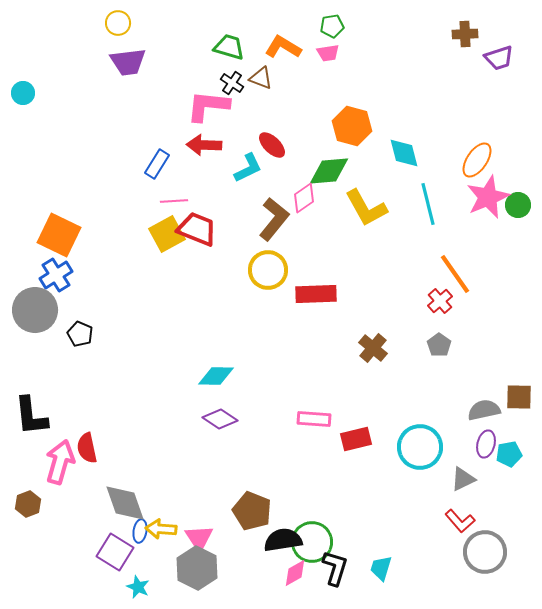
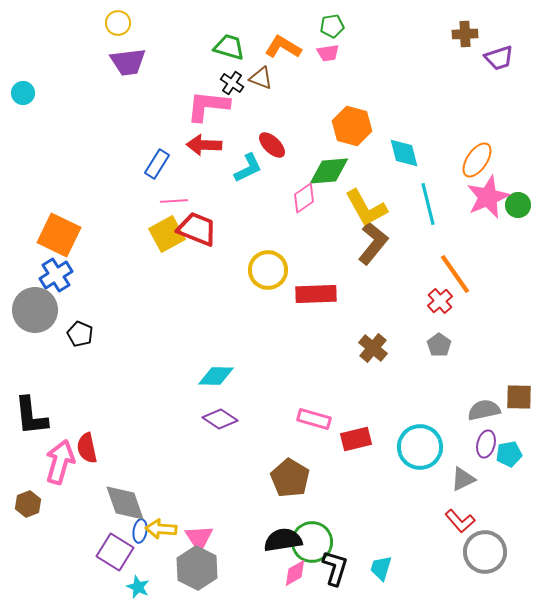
brown L-shape at (274, 219): moved 99 px right, 24 px down
pink rectangle at (314, 419): rotated 12 degrees clockwise
brown pentagon at (252, 511): moved 38 px right, 33 px up; rotated 9 degrees clockwise
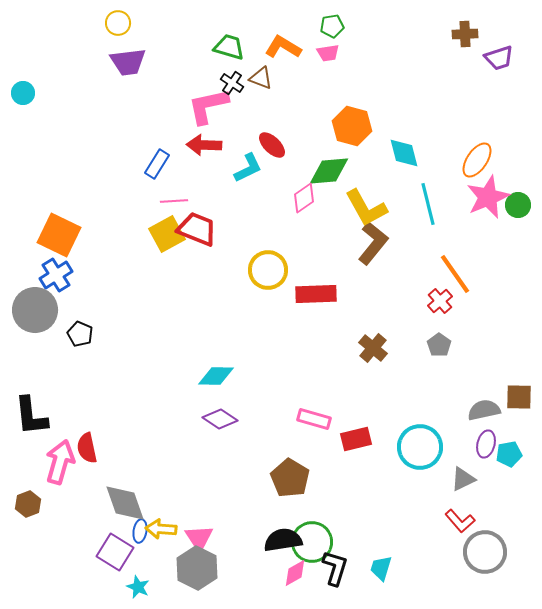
pink L-shape at (208, 106): rotated 18 degrees counterclockwise
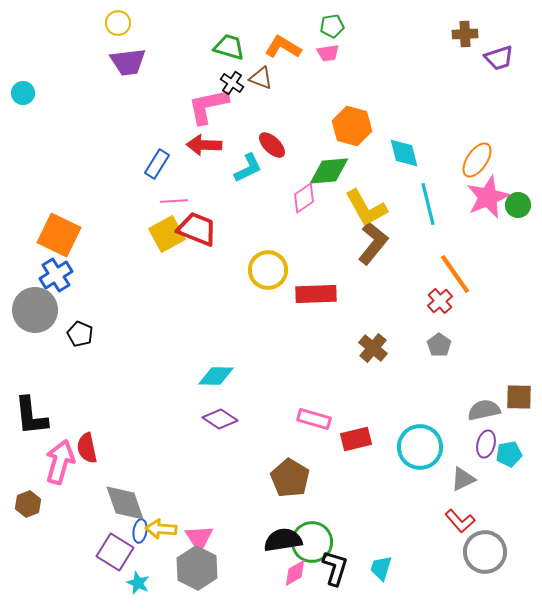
cyan star at (138, 587): moved 4 px up
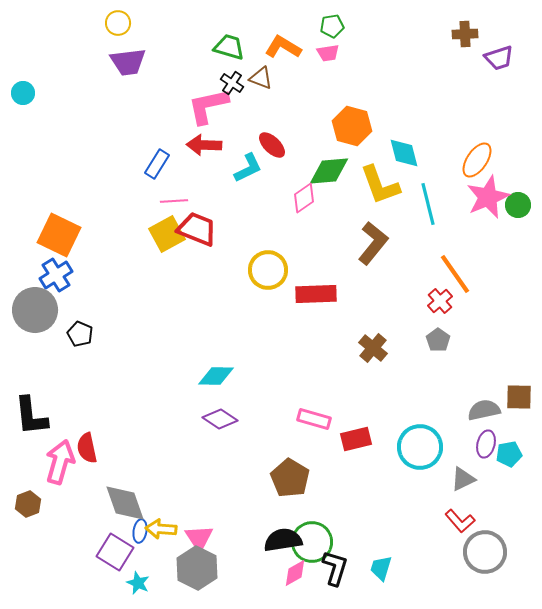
yellow L-shape at (366, 208): moved 14 px right, 23 px up; rotated 9 degrees clockwise
gray pentagon at (439, 345): moved 1 px left, 5 px up
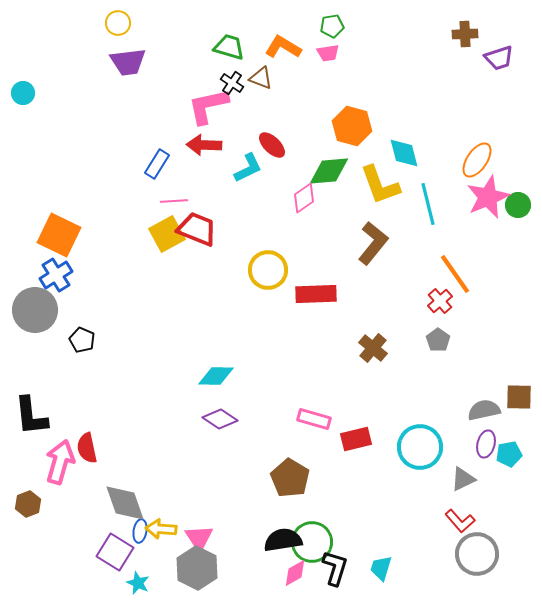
black pentagon at (80, 334): moved 2 px right, 6 px down
gray circle at (485, 552): moved 8 px left, 2 px down
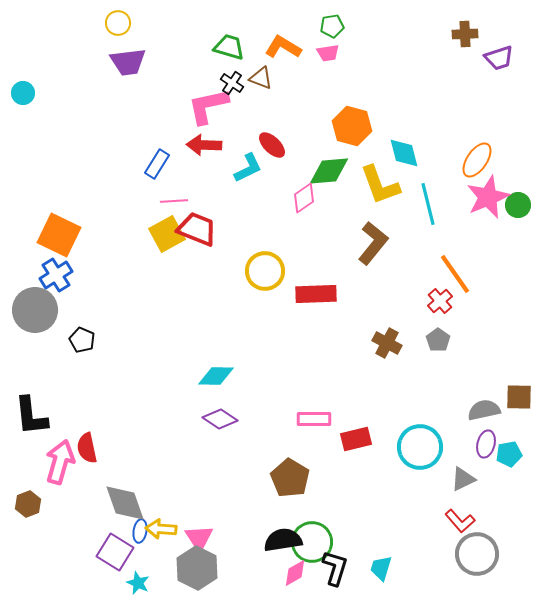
yellow circle at (268, 270): moved 3 px left, 1 px down
brown cross at (373, 348): moved 14 px right, 5 px up; rotated 12 degrees counterclockwise
pink rectangle at (314, 419): rotated 16 degrees counterclockwise
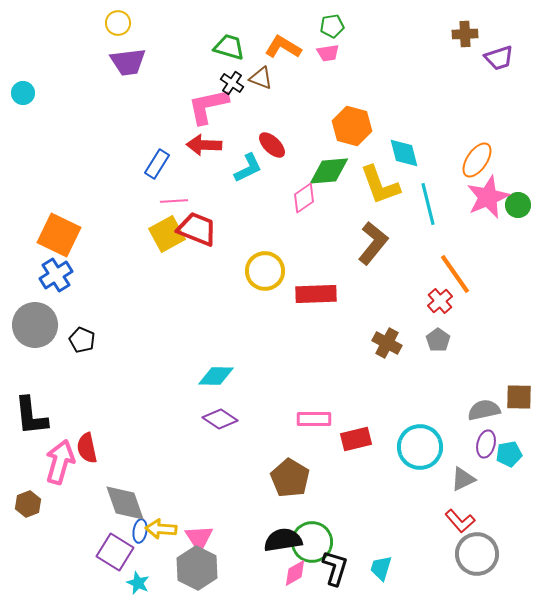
gray circle at (35, 310): moved 15 px down
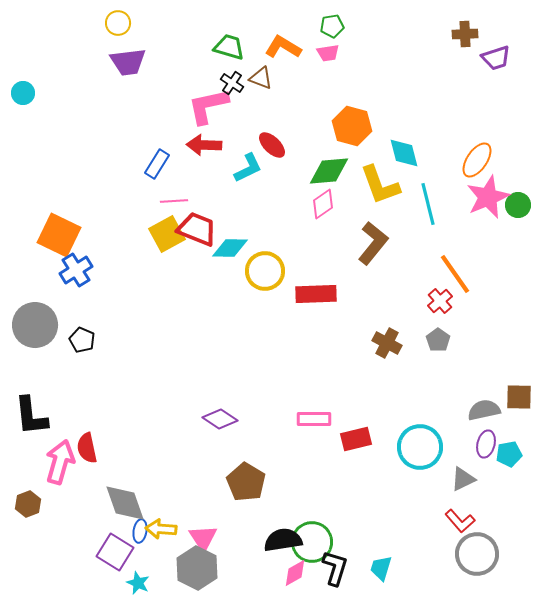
purple trapezoid at (499, 58): moved 3 px left
pink diamond at (304, 198): moved 19 px right, 6 px down
blue cross at (56, 275): moved 20 px right, 5 px up
cyan diamond at (216, 376): moved 14 px right, 128 px up
brown pentagon at (290, 478): moved 44 px left, 4 px down
pink triangle at (199, 538): moved 4 px right
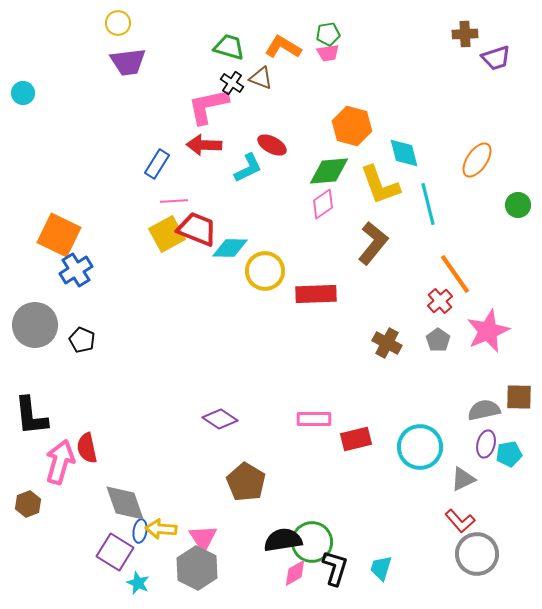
green pentagon at (332, 26): moved 4 px left, 8 px down
red ellipse at (272, 145): rotated 16 degrees counterclockwise
pink star at (488, 197): moved 134 px down
